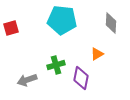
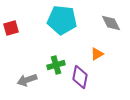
gray diamond: rotated 30 degrees counterclockwise
purple diamond: moved 1 px left, 1 px up
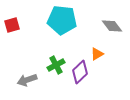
gray diamond: moved 1 px right, 3 px down; rotated 10 degrees counterclockwise
red square: moved 1 px right, 3 px up
green cross: rotated 12 degrees counterclockwise
purple diamond: moved 5 px up; rotated 35 degrees clockwise
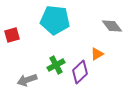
cyan pentagon: moved 7 px left
red square: moved 10 px down
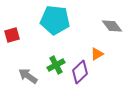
gray arrow: moved 1 px right, 4 px up; rotated 54 degrees clockwise
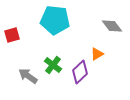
green cross: moved 3 px left; rotated 24 degrees counterclockwise
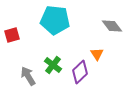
orange triangle: rotated 32 degrees counterclockwise
gray arrow: rotated 24 degrees clockwise
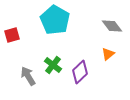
cyan pentagon: rotated 24 degrees clockwise
orange triangle: moved 11 px right; rotated 24 degrees clockwise
